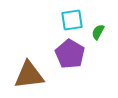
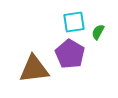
cyan square: moved 2 px right, 2 px down
brown triangle: moved 5 px right, 6 px up
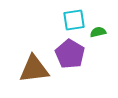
cyan square: moved 2 px up
green semicircle: rotated 49 degrees clockwise
